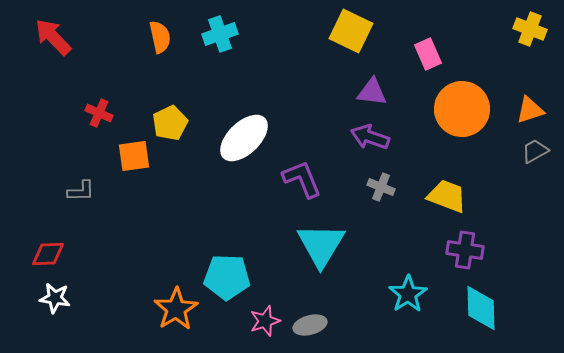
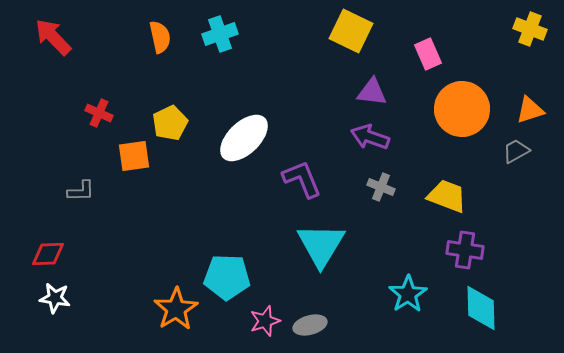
gray trapezoid: moved 19 px left
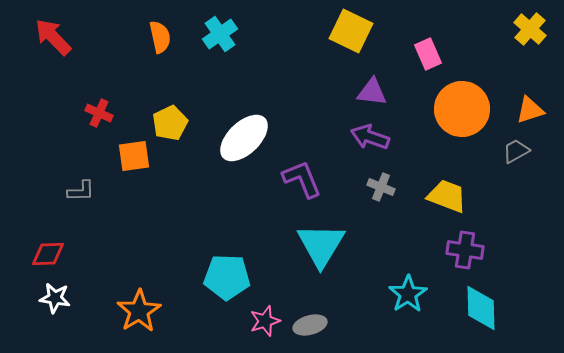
yellow cross: rotated 20 degrees clockwise
cyan cross: rotated 16 degrees counterclockwise
orange star: moved 37 px left, 2 px down
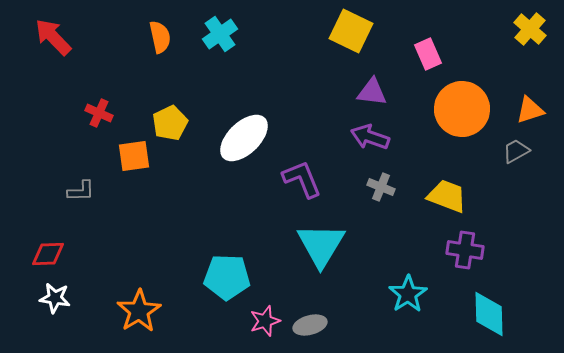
cyan diamond: moved 8 px right, 6 px down
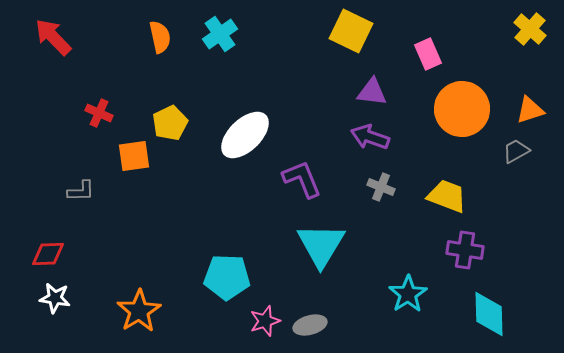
white ellipse: moved 1 px right, 3 px up
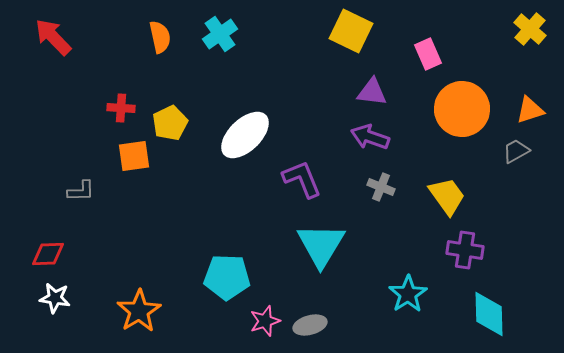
red cross: moved 22 px right, 5 px up; rotated 20 degrees counterclockwise
yellow trapezoid: rotated 33 degrees clockwise
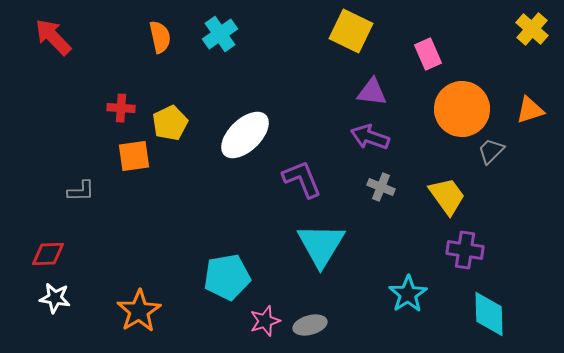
yellow cross: moved 2 px right
gray trapezoid: moved 25 px left; rotated 16 degrees counterclockwise
cyan pentagon: rotated 12 degrees counterclockwise
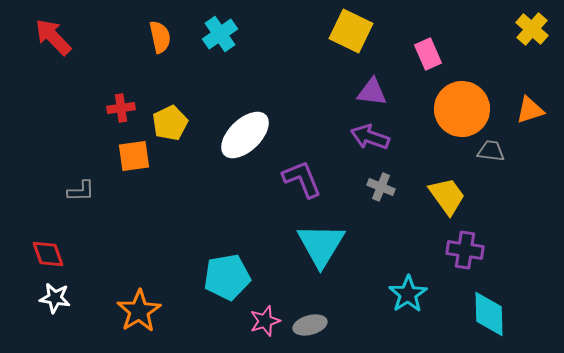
red cross: rotated 12 degrees counterclockwise
gray trapezoid: rotated 52 degrees clockwise
red diamond: rotated 72 degrees clockwise
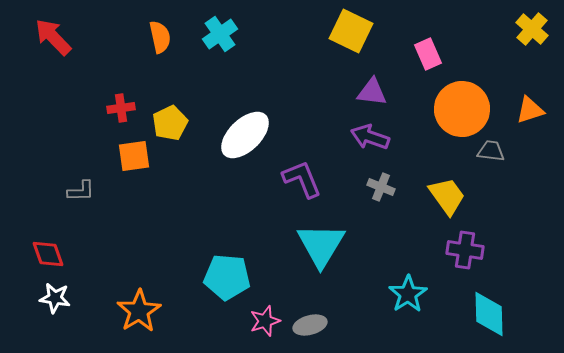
cyan pentagon: rotated 15 degrees clockwise
